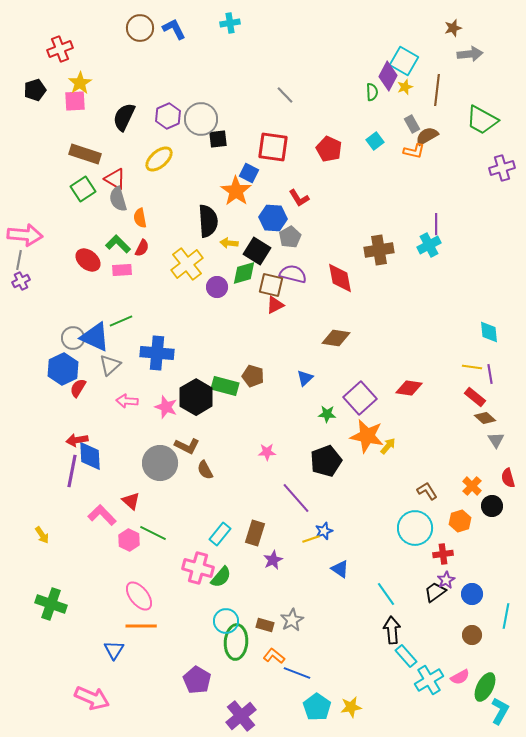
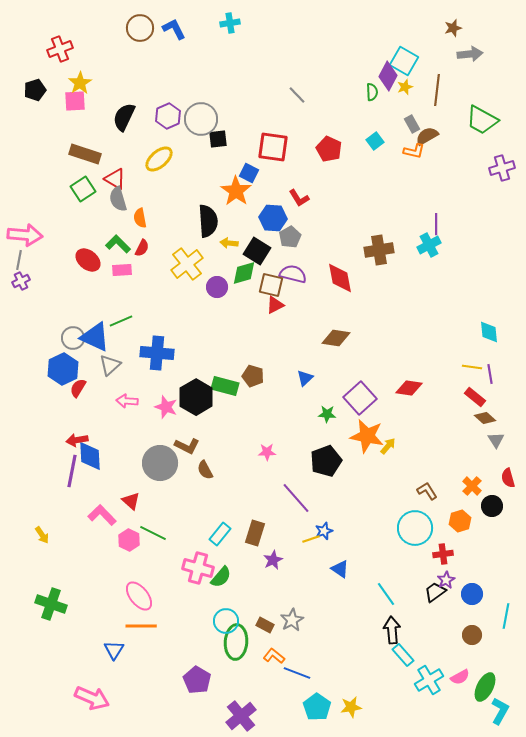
gray line at (285, 95): moved 12 px right
brown rectangle at (265, 625): rotated 12 degrees clockwise
cyan rectangle at (406, 656): moved 3 px left, 1 px up
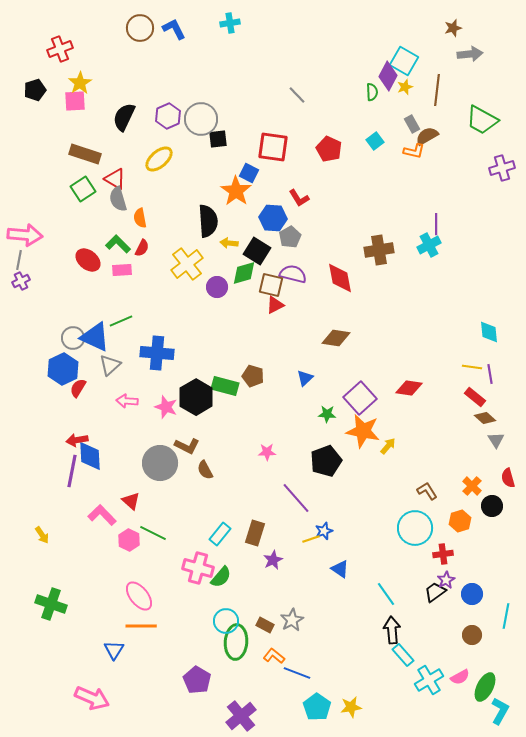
orange star at (367, 436): moved 4 px left, 5 px up
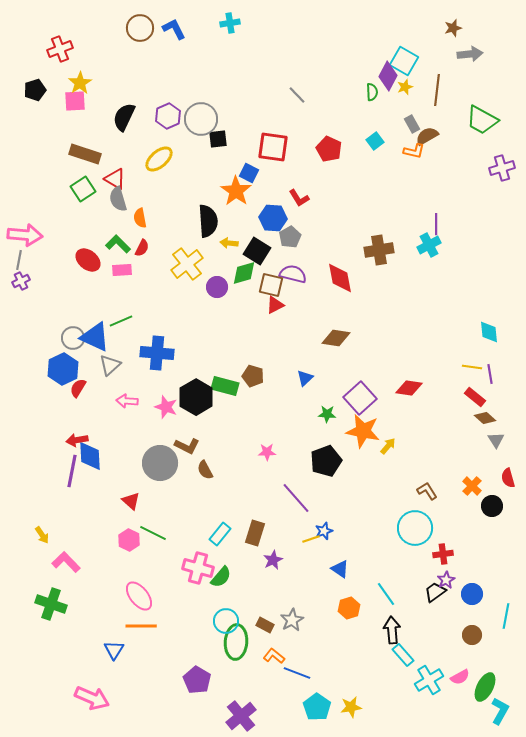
pink L-shape at (102, 515): moved 36 px left, 47 px down
orange hexagon at (460, 521): moved 111 px left, 87 px down
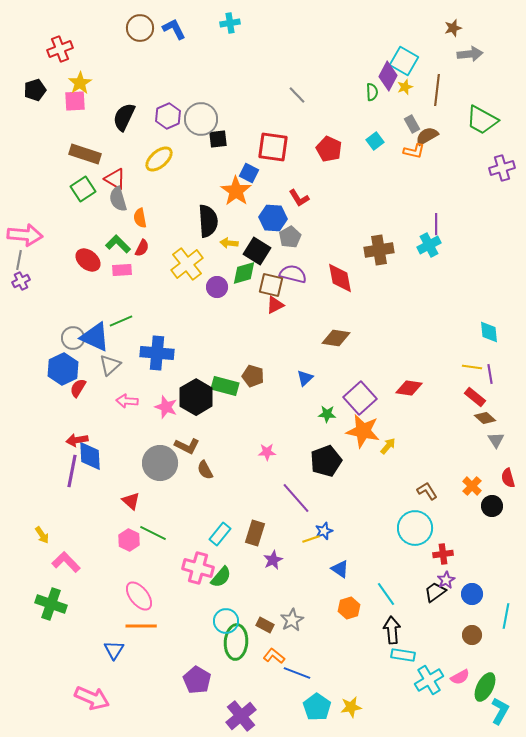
cyan rectangle at (403, 655): rotated 40 degrees counterclockwise
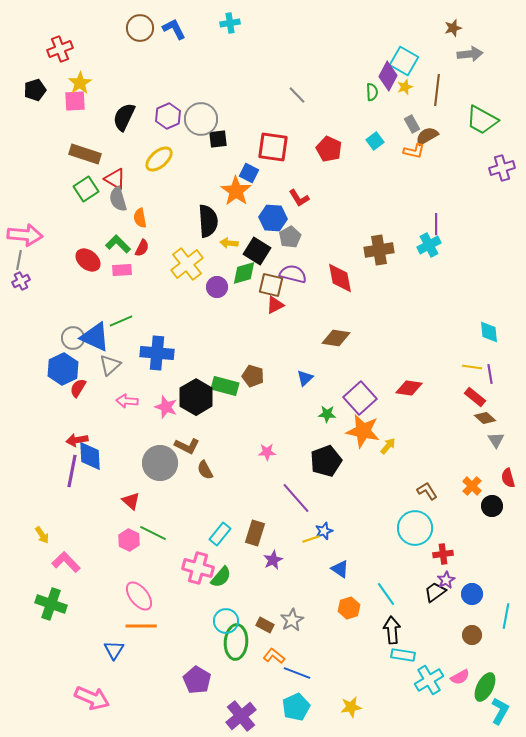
green square at (83, 189): moved 3 px right
cyan pentagon at (317, 707): moved 21 px left; rotated 12 degrees clockwise
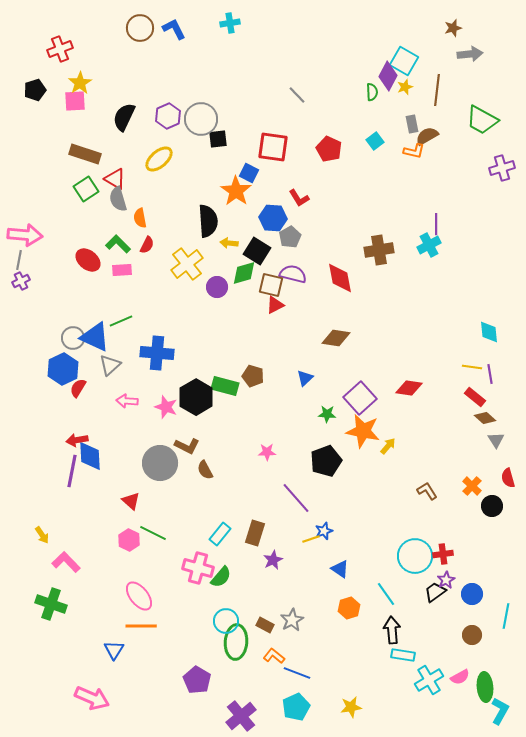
gray rectangle at (412, 124): rotated 18 degrees clockwise
red semicircle at (142, 248): moved 5 px right, 3 px up
cyan circle at (415, 528): moved 28 px down
green ellipse at (485, 687): rotated 32 degrees counterclockwise
